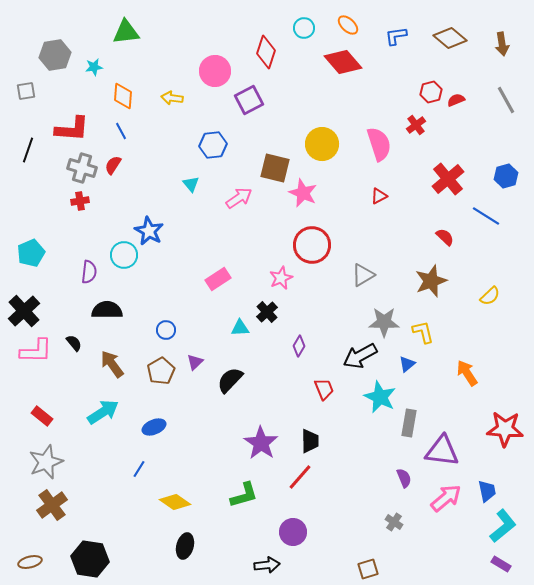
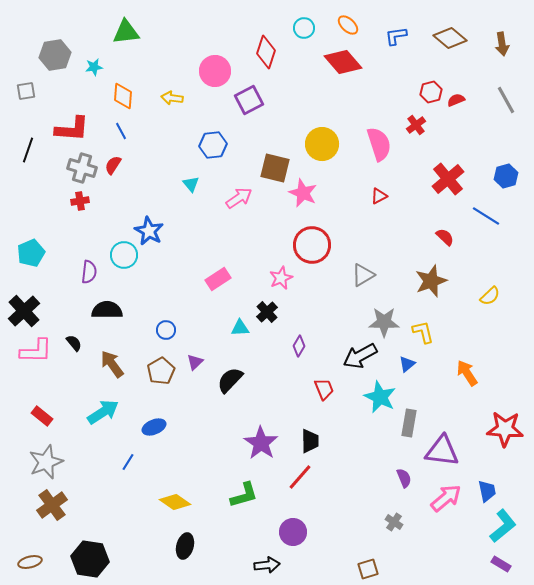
blue line at (139, 469): moved 11 px left, 7 px up
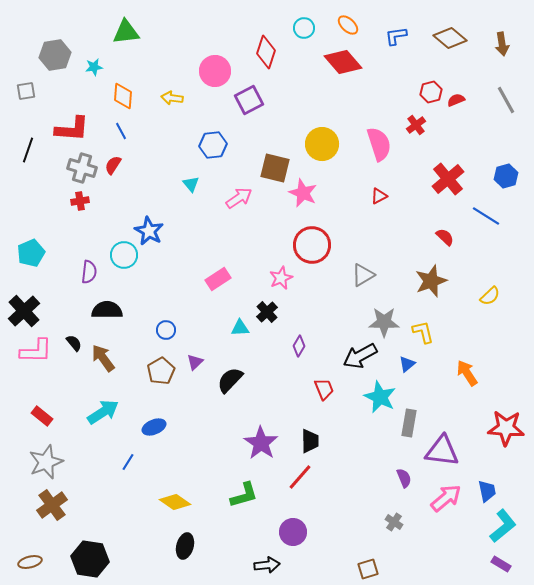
brown arrow at (112, 364): moved 9 px left, 6 px up
red star at (505, 429): moved 1 px right, 1 px up
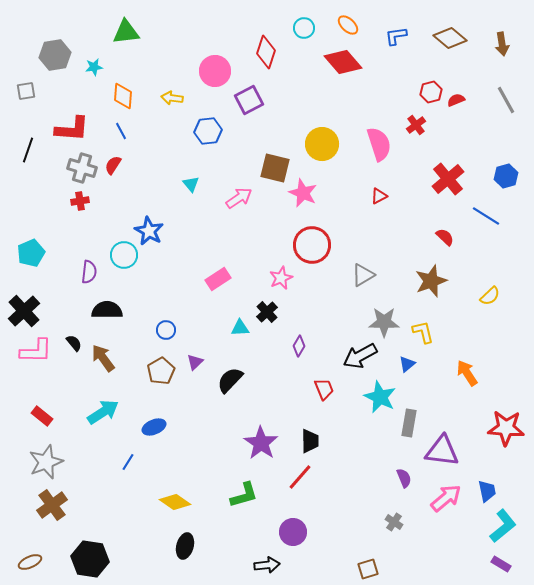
blue hexagon at (213, 145): moved 5 px left, 14 px up
brown ellipse at (30, 562): rotated 10 degrees counterclockwise
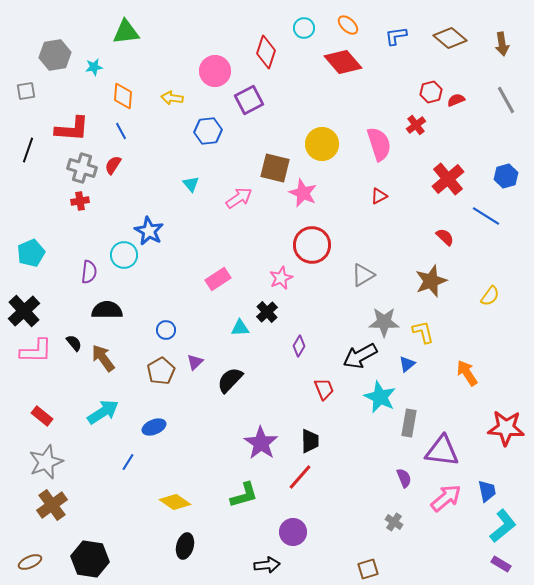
yellow semicircle at (490, 296): rotated 10 degrees counterclockwise
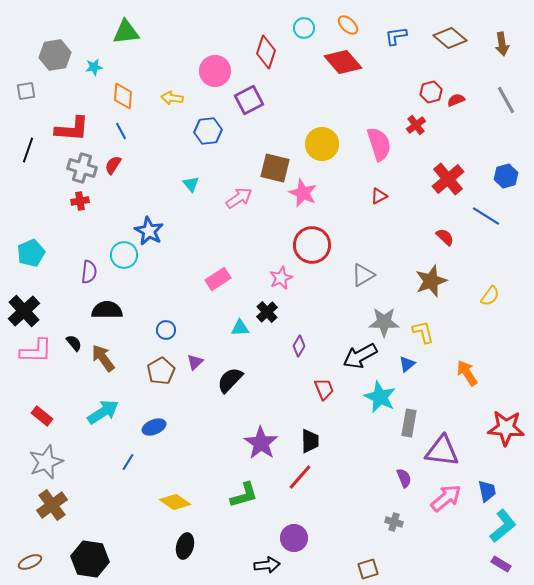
gray cross at (394, 522): rotated 18 degrees counterclockwise
purple circle at (293, 532): moved 1 px right, 6 px down
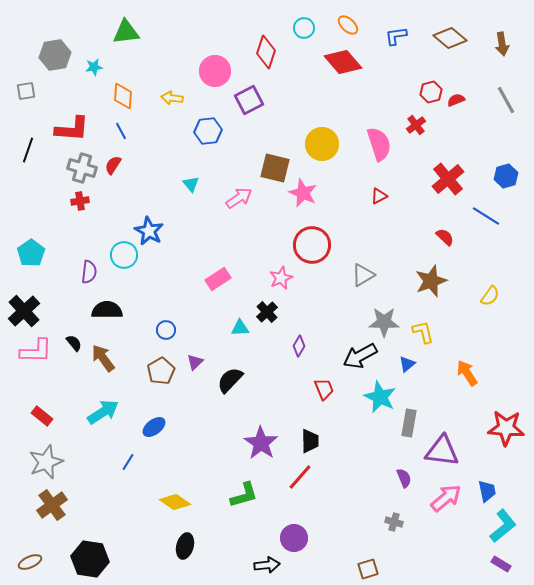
cyan pentagon at (31, 253): rotated 12 degrees counterclockwise
blue ellipse at (154, 427): rotated 15 degrees counterclockwise
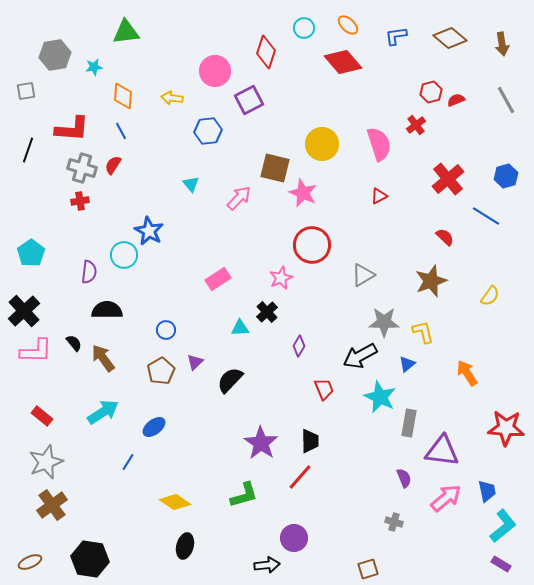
pink arrow at (239, 198): rotated 12 degrees counterclockwise
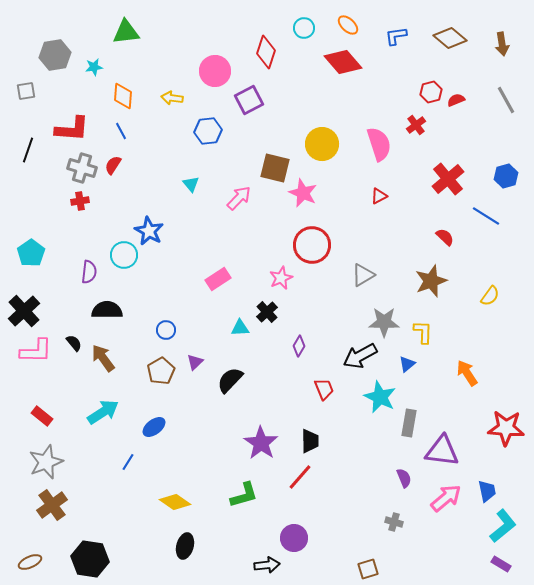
yellow L-shape at (423, 332): rotated 15 degrees clockwise
